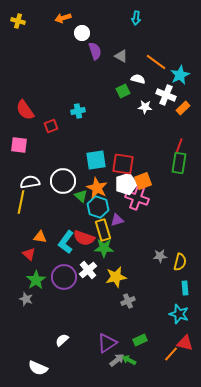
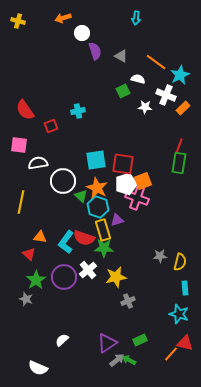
white semicircle at (30, 182): moved 8 px right, 19 px up
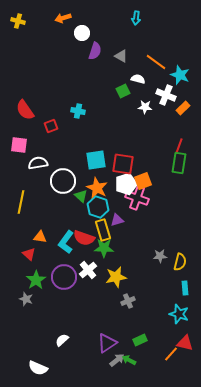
purple semicircle at (95, 51): rotated 36 degrees clockwise
cyan star at (180, 75): rotated 24 degrees counterclockwise
cyan cross at (78, 111): rotated 24 degrees clockwise
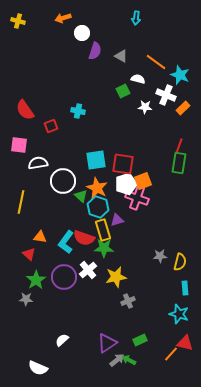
gray star at (26, 299): rotated 16 degrees counterclockwise
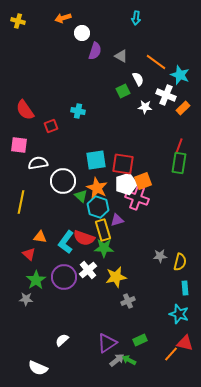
white semicircle at (138, 79): rotated 48 degrees clockwise
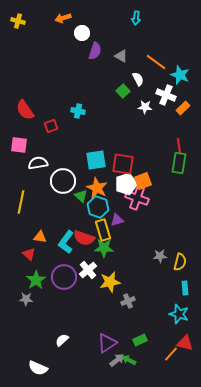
green square at (123, 91): rotated 16 degrees counterclockwise
red line at (179, 146): rotated 28 degrees counterclockwise
yellow star at (116, 277): moved 6 px left, 5 px down
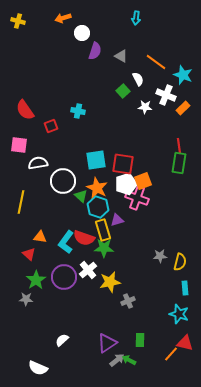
cyan star at (180, 75): moved 3 px right
green rectangle at (140, 340): rotated 64 degrees counterclockwise
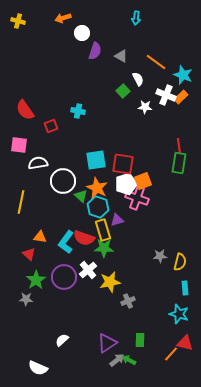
orange rectangle at (183, 108): moved 2 px left, 11 px up
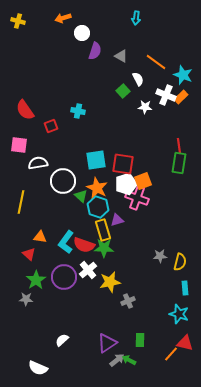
red semicircle at (84, 238): moved 7 px down
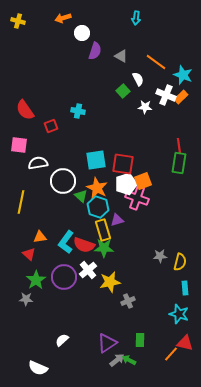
orange triangle at (40, 237): rotated 16 degrees counterclockwise
